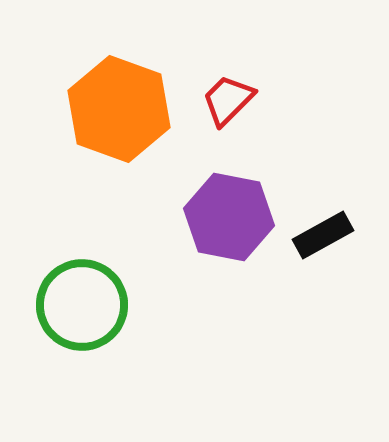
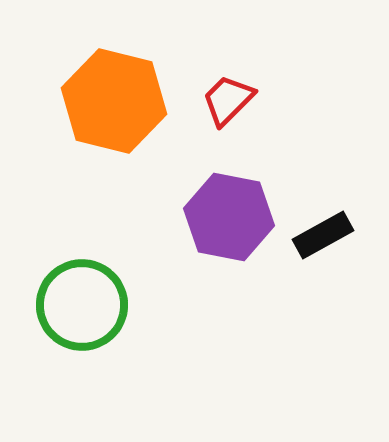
orange hexagon: moved 5 px left, 8 px up; rotated 6 degrees counterclockwise
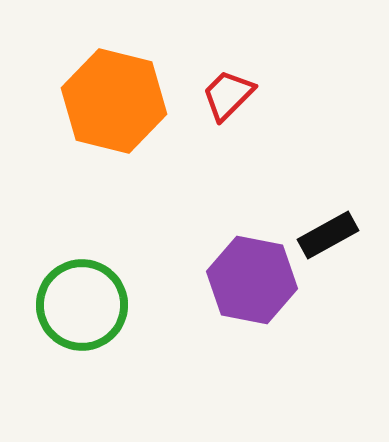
red trapezoid: moved 5 px up
purple hexagon: moved 23 px right, 63 px down
black rectangle: moved 5 px right
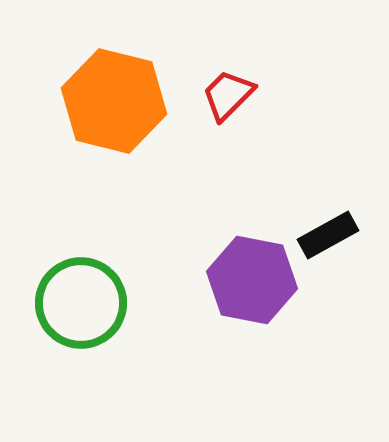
green circle: moved 1 px left, 2 px up
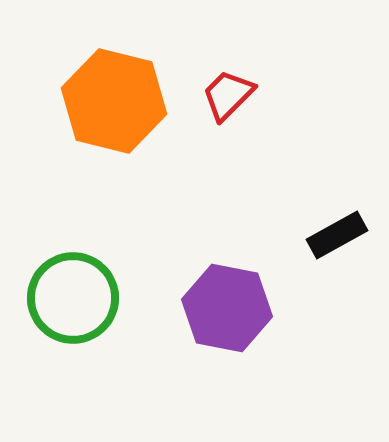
black rectangle: moved 9 px right
purple hexagon: moved 25 px left, 28 px down
green circle: moved 8 px left, 5 px up
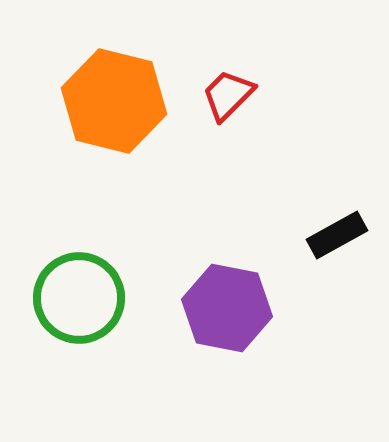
green circle: moved 6 px right
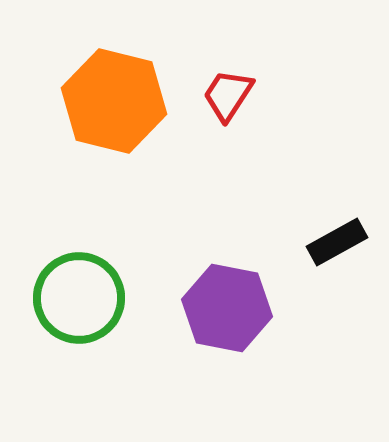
red trapezoid: rotated 12 degrees counterclockwise
black rectangle: moved 7 px down
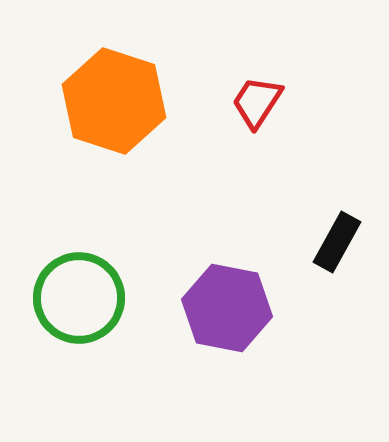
red trapezoid: moved 29 px right, 7 px down
orange hexagon: rotated 4 degrees clockwise
black rectangle: rotated 32 degrees counterclockwise
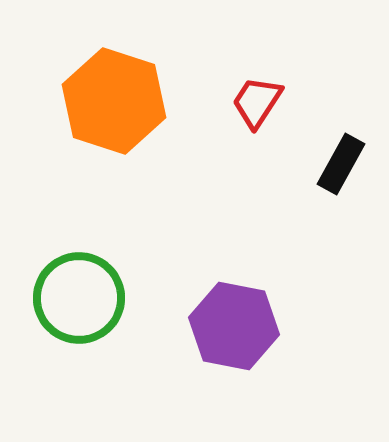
black rectangle: moved 4 px right, 78 px up
purple hexagon: moved 7 px right, 18 px down
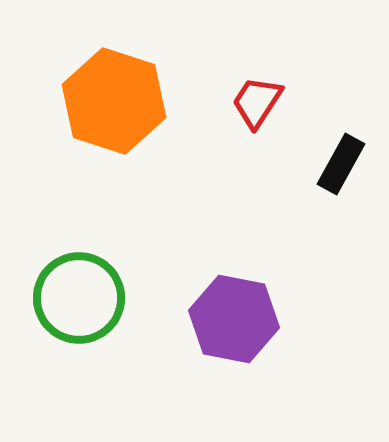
purple hexagon: moved 7 px up
